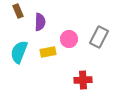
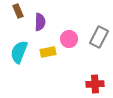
red cross: moved 12 px right, 4 px down
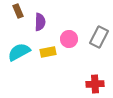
cyan semicircle: rotated 40 degrees clockwise
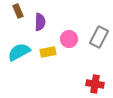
red cross: rotated 12 degrees clockwise
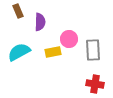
gray rectangle: moved 6 px left, 13 px down; rotated 30 degrees counterclockwise
yellow rectangle: moved 5 px right
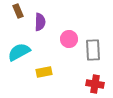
yellow rectangle: moved 9 px left, 20 px down
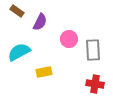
brown rectangle: moved 1 px left; rotated 32 degrees counterclockwise
purple semicircle: rotated 24 degrees clockwise
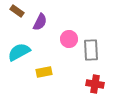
gray rectangle: moved 2 px left
